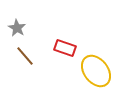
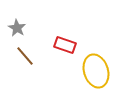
red rectangle: moved 3 px up
yellow ellipse: rotated 20 degrees clockwise
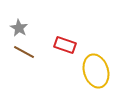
gray star: moved 2 px right
brown line: moved 1 px left, 4 px up; rotated 20 degrees counterclockwise
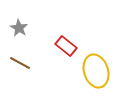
red rectangle: moved 1 px right, 1 px down; rotated 20 degrees clockwise
brown line: moved 4 px left, 11 px down
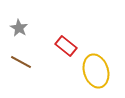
brown line: moved 1 px right, 1 px up
